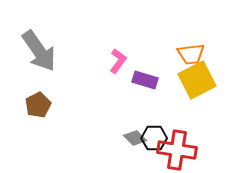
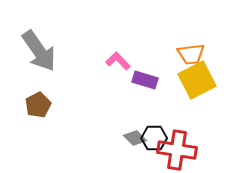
pink L-shape: rotated 80 degrees counterclockwise
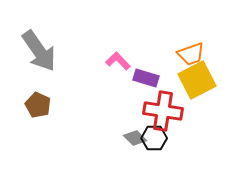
orange trapezoid: rotated 12 degrees counterclockwise
purple rectangle: moved 1 px right, 2 px up
brown pentagon: rotated 20 degrees counterclockwise
red cross: moved 14 px left, 39 px up
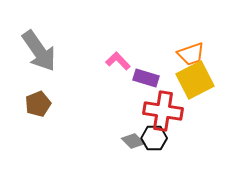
yellow square: moved 2 px left
brown pentagon: moved 1 px up; rotated 25 degrees clockwise
gray diamond: moved 2 px left, 3 px down
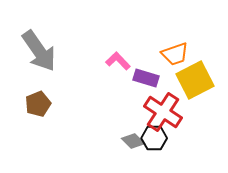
orange trapezoid: moved 16 px left
red cross: moved 1 px down; rotated 24 degrees clockwise
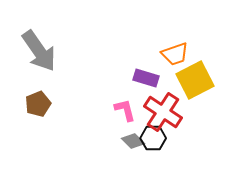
pink L-shape: moved 7 px right, 49 px down; rotated 30 degrees clockwise
black hexagon: moved 1 px left
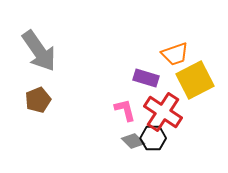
brown pentagon: moved 4 px up
